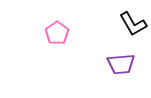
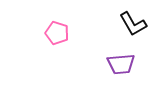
pink pentagon: rotated 20 degrees counterclockwise
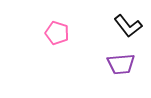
black L-shape: moved 5 px left, 2 px down; rotated 8 degrees counterclockwise
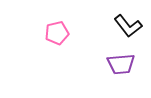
pink pentagon: rotated 30 degrees counterclockwise
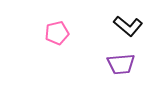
black L-shape: rotated 12 degrees counterclockwise
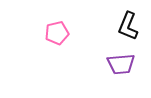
black L-shape: rotated 72 degrees clockwise
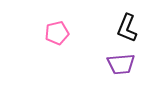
black L-shape: moved 1 px left, 2 px down
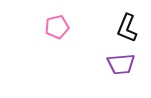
pink pentagon: moved 6 px up
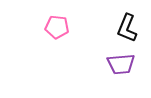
pink pentagon: rotated 20 degrees clockwise
